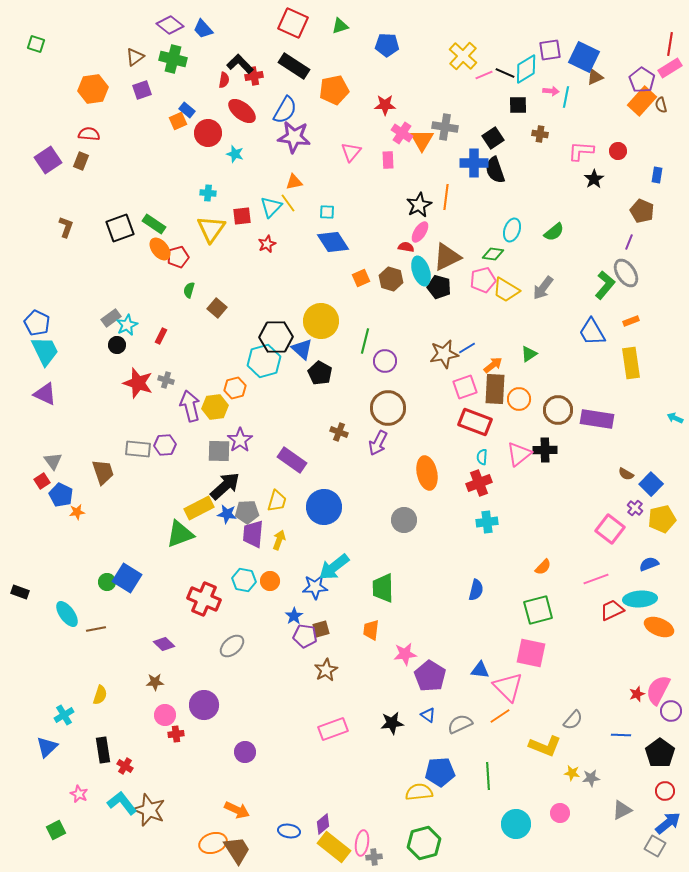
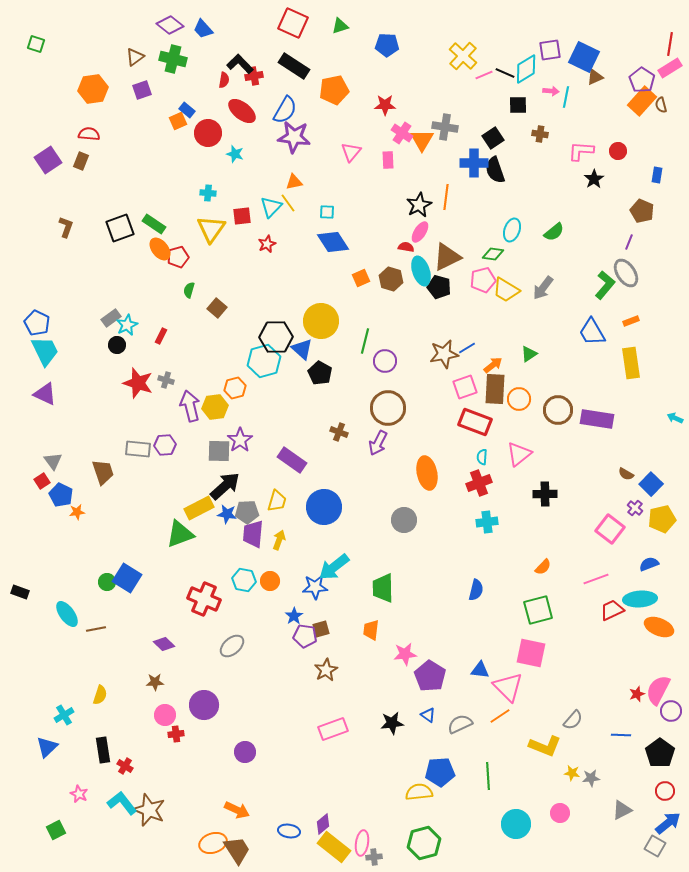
black cross at (545, 450): moved 44 px down
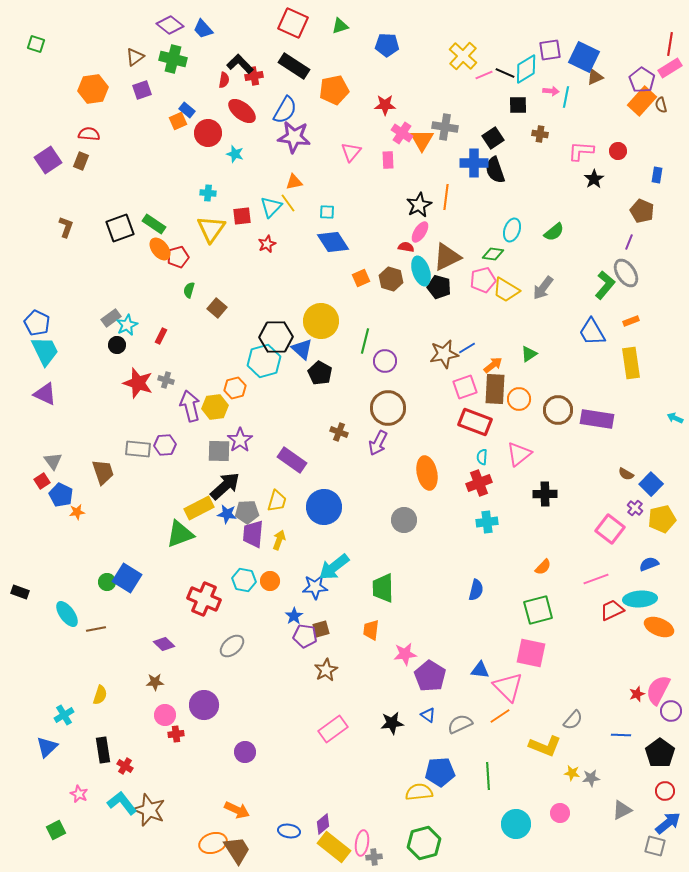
pink rectangle at (333, 729): rotated 16 degrees counterclockwise
gray square at (655, 846): rotated 15 degrees counterclockwise
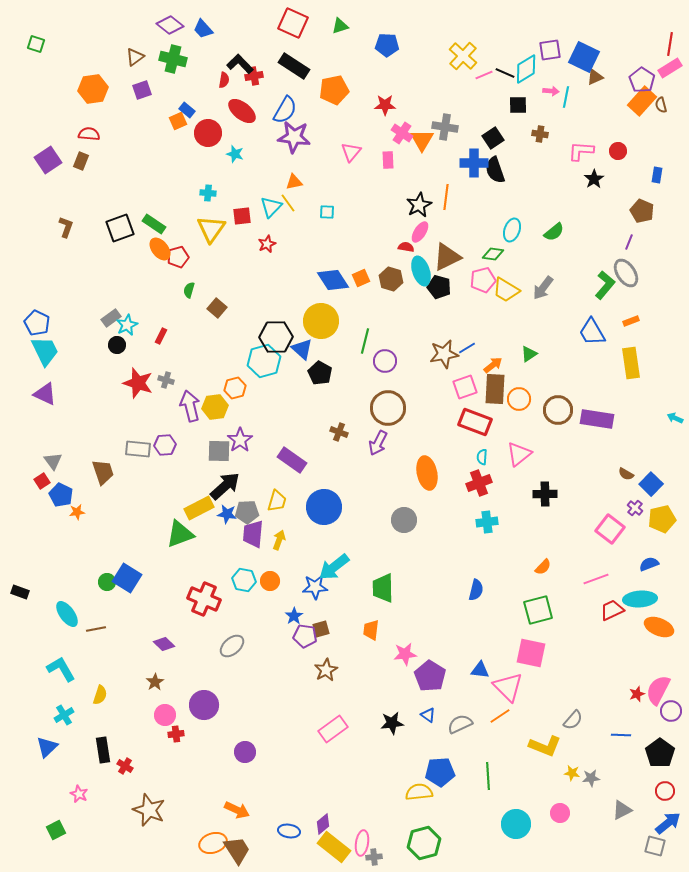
blue diamond at (333, 242): moved 38 px down
brown star at (155, 682): rotated 30 degrees counterclockwise
cyan L-shape at (122, 803): moved 61 px left, 134 px up; rotated 8 degrees clockwise
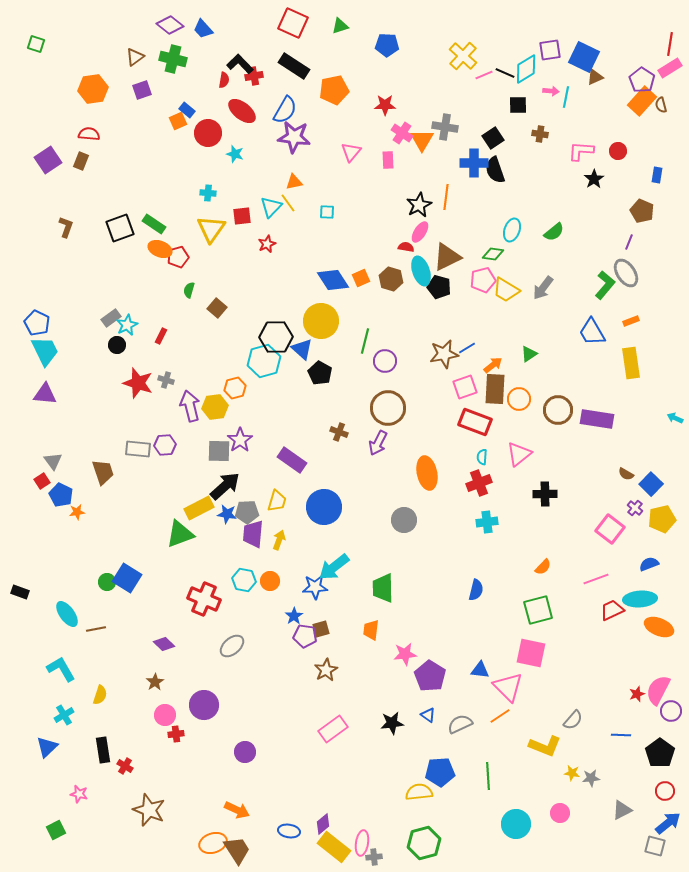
orange ellipse at (160, 249): rotated 30 degrees counterclockwise
purple triangle at (45, 394): rotated 20 degrees counterclockwise
pink star at (79, 794): rotated 12 degrees counterclockwise
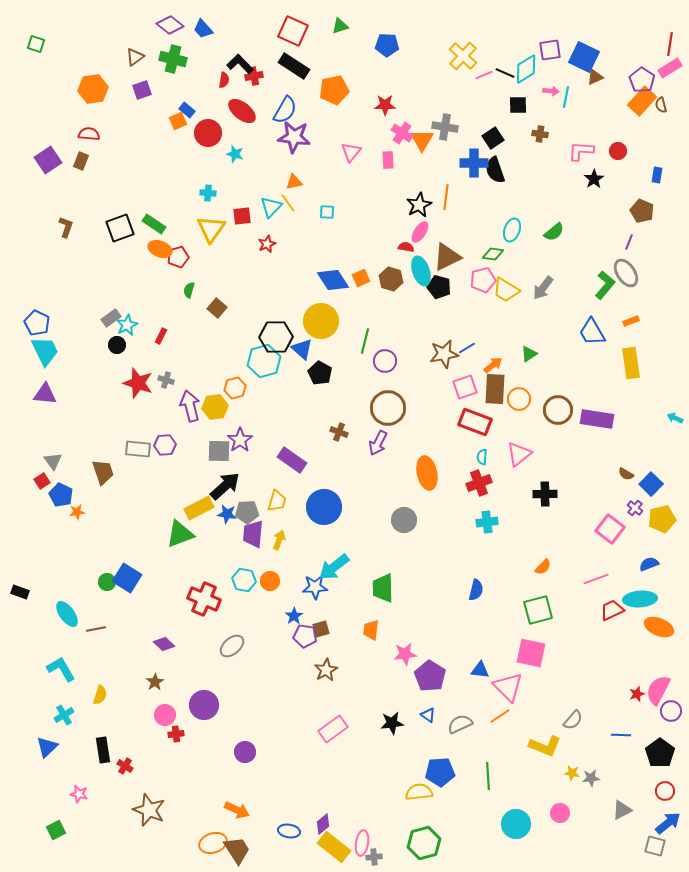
red square at (293, 23): moved 8 px down
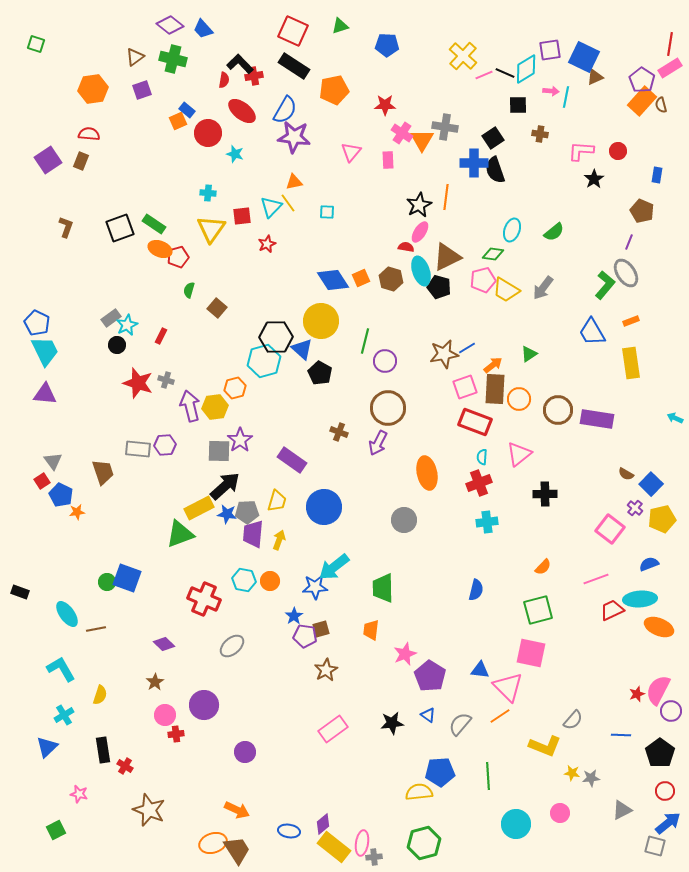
blue square at (127, 578): rotated 12 degrees counterclockwise
pink star at (405, 654): rotated 15 degrees counterclockwise
gray semicircle at (460, 724): rotated 25 degrees counterclockwise
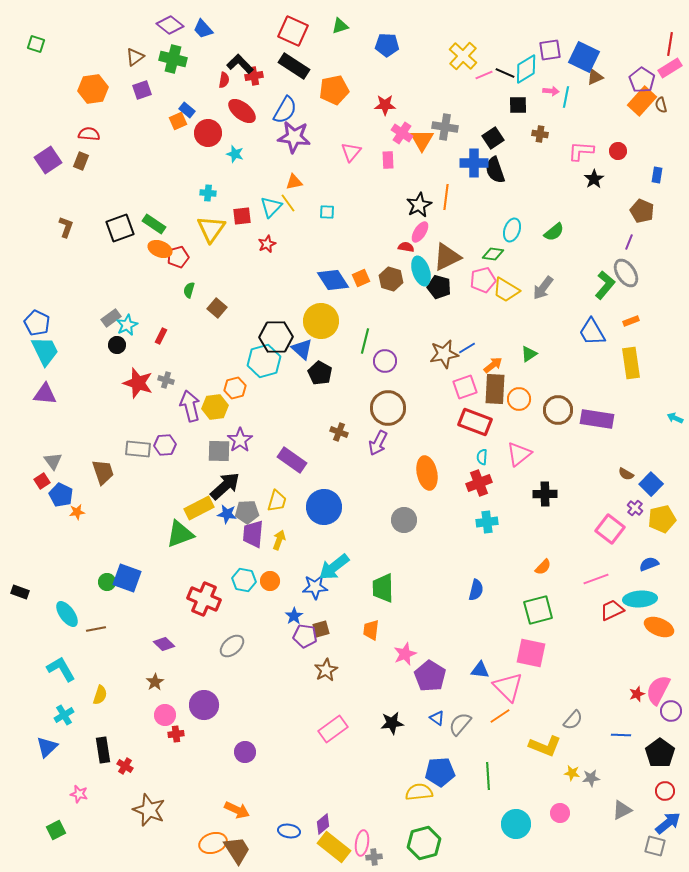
blue triangle at (428, 715): moved 9 px right, 3 px down
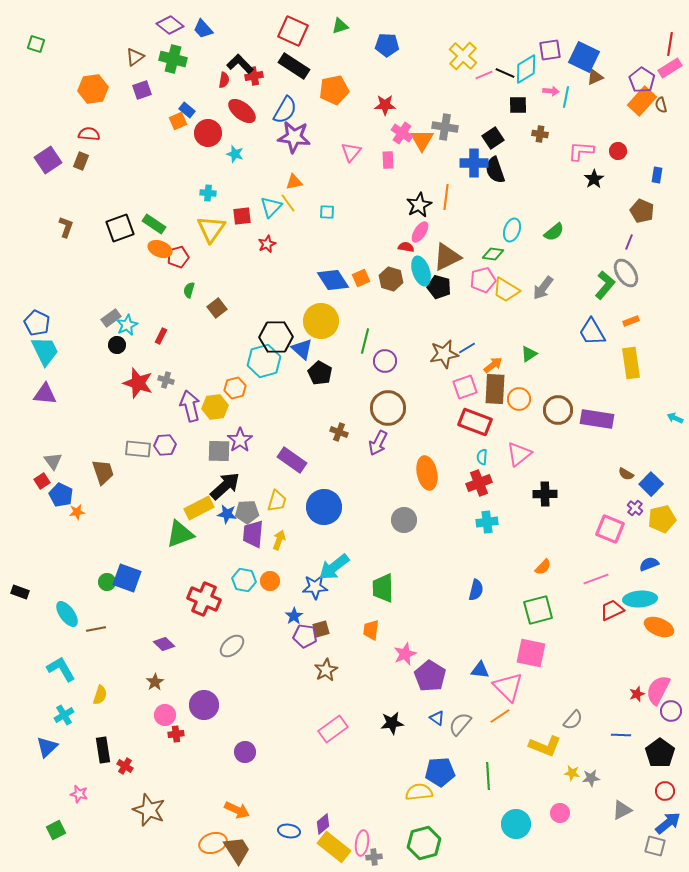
brown square at (217, 308): rotated 12 degrees clockwise
pink square at (610, 529): rotated 16 degrees counterclockwise
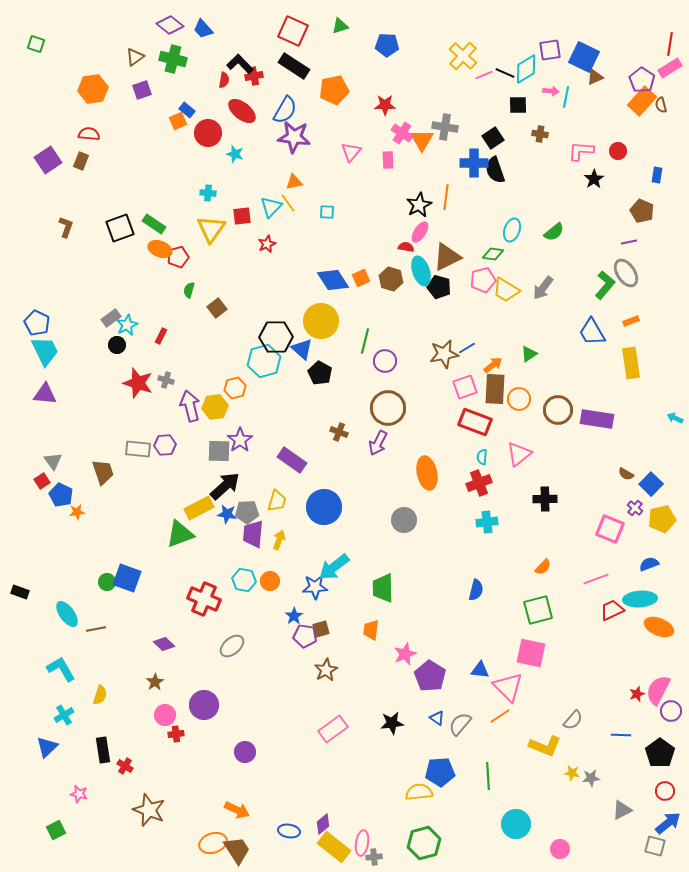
purple line at (629, 242): rotated 56 degrees clockwise
black cross at (545, 494): moved 5 px down
pink circle at (560, 813): moved 36 px down
